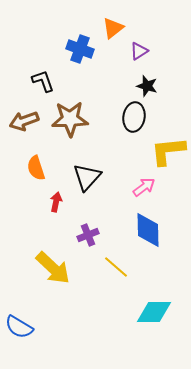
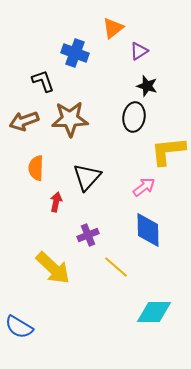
blue cross: moved 5 px left, 4 px down
orange semicircle: rotated 20 degrees clockwise
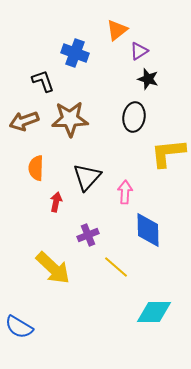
orange triangle: moved 4 px right, 2 px down
black star: moved 1 px right, 7 px up
yellow L-shape: moved 2 px down
pink arrow: moved 19 px left, 5 px down; rotated 50 degrees counterclockwise
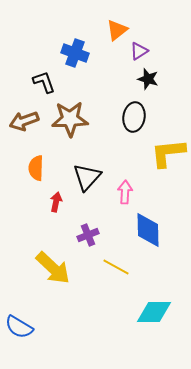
black L-shape: moved 1 px right, 1 px down
yellow line: rotated 12 degrees counterclockwise
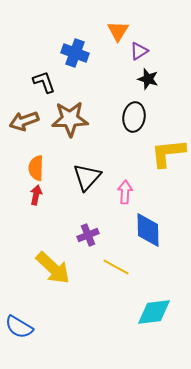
orange triangle: moved 1 px right, 1 px down; rotated 20 degrees counterclockwise
red arrow: moved 20 px left, 7 px up
cyan diamond: rotated 6 degrees counterclockwise
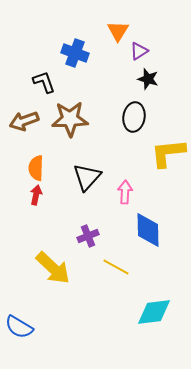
purple cross: moved 1 px down
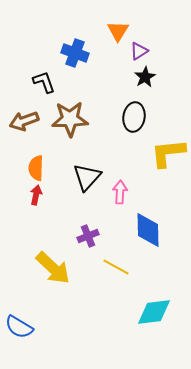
black star: moved 3 px left, 2 px up; rotated 25 degrees clockwise
pink arrow: moved 5 px left
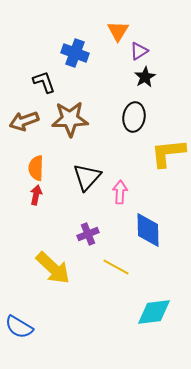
purple cross: moved 2 px up
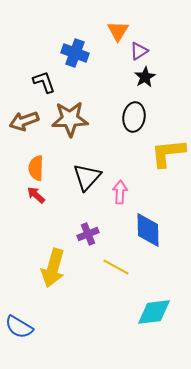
red arrow: rotated 60 degrees counterclockwise
yellow arrow: rotated 63 degrees clockwise
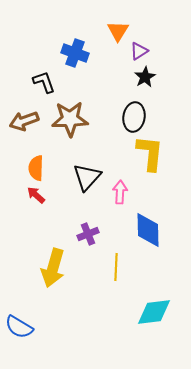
yellow L-shape: moved 18 px left; rotated 102 degrees clockwise
yellow line: rotated 64 degrees clockwise
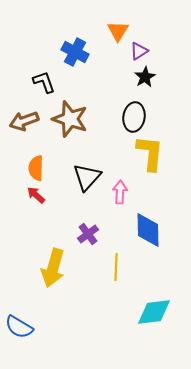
blue cross: moved 1 px up; rotated 8 degrees clockwise
brown star: rotated 21 degrees clockwise
purple cross: rotated 15 degrees counterclockwise
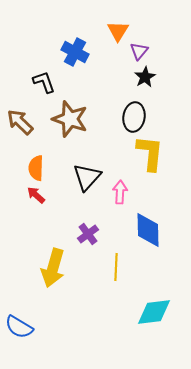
purple triangle: rotated 18 degrees counterclockwise
brown arrow: moved 4 px left, 1 px down; rotated 64 degrees clockwise
